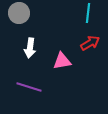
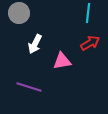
white arrow: moved 5 px right, 4 px up; rotated 18 degrees clockwise
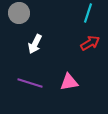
cyan line: rotated 12 degrees clockwise
pink triangle: moved 7 px right, 21 px down
purple line: moved 1 px right, 4 px up
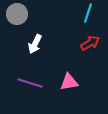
gray circle: moved 2 px left, 1 px down
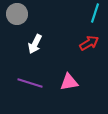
cyan line: moved 7 px right
red arrow: moved 1 px left
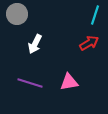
cyan line: moved 2 px down
